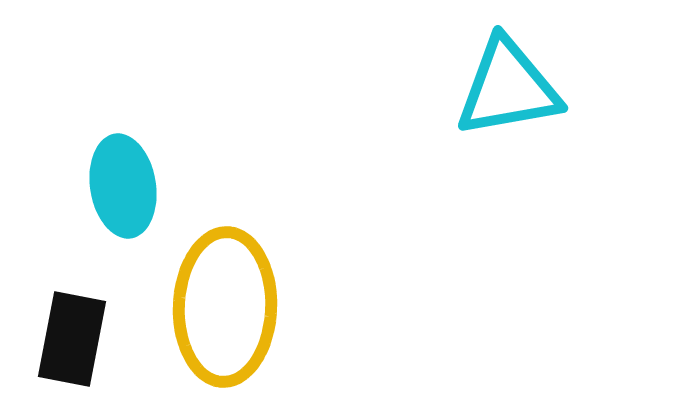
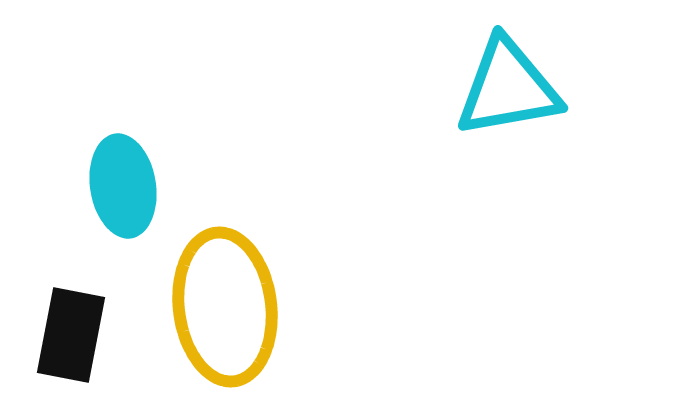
yellow ellipse: rotated 9 degrees counterclockwise
black rectangle: moved 1 px left, 4 px up
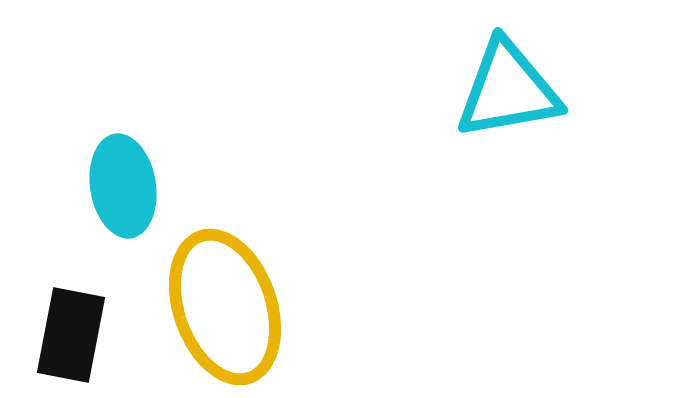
cyan triangle: moved 2 px down
yellow ellipse: rotated 12 degrees counterclockwise
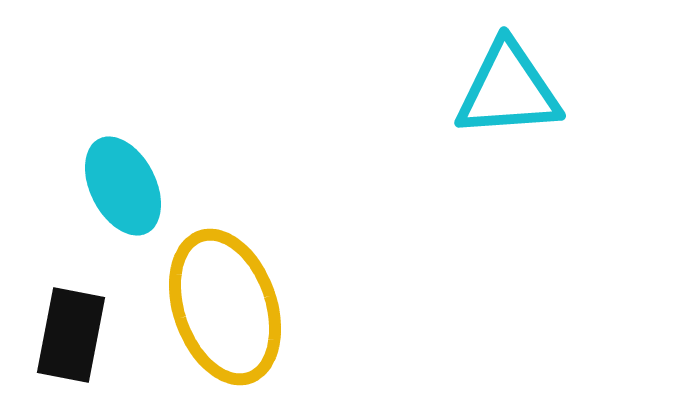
cyan triangle: rotated 6 degrees clockwise
cyan ellipse: rotated 18 degrees counterclockwise
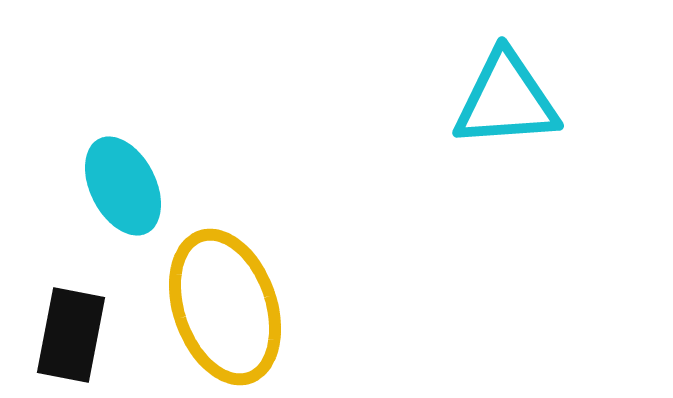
cyan triangle: moved 2 px left, 10 px down
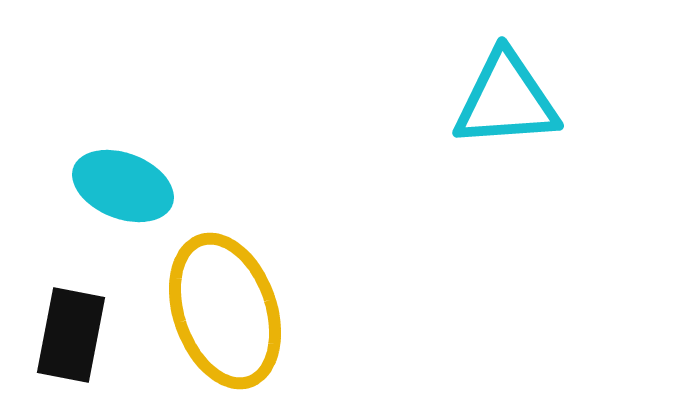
cyan ellipse: rotated 42 degrees counterclockwise
yellow ellipse: moved 4 px down
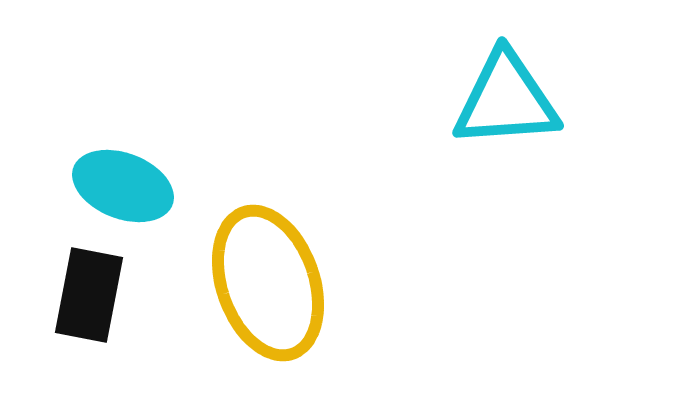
yellow ellipse: moved 43 px right, 28 px up
black rectangle: moved 18 px right, 40 px up
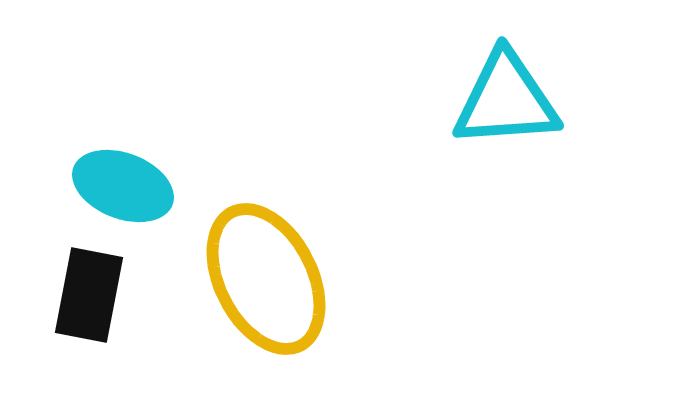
yellow ellipse: moved 2 px left, 4 px up; rotated 8 degrees counterclockwise
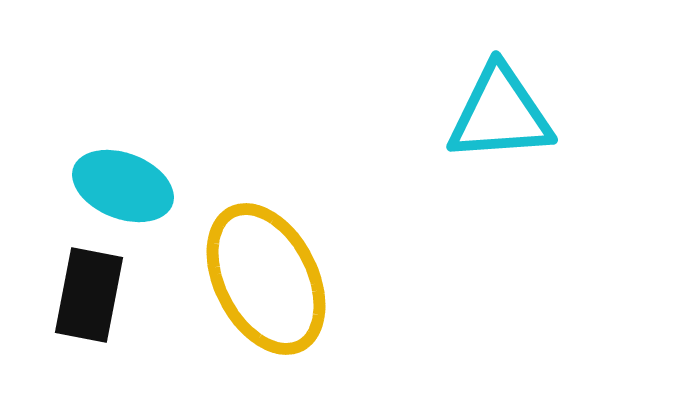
cyan triangle: moved 6 px left, 14 px down
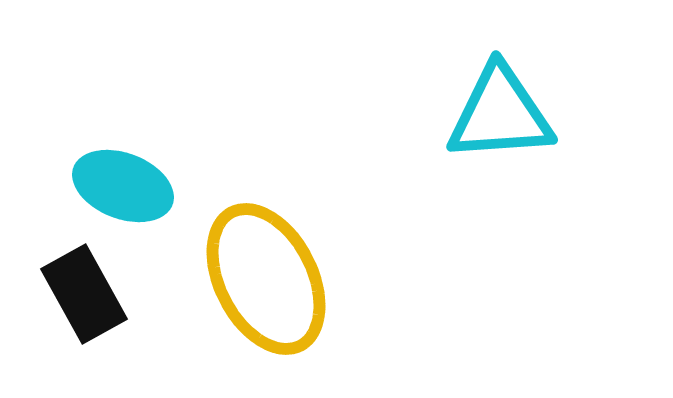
black rectangle: moved 5 px left, 1 px up; rotated 40 degrees counterclockwise
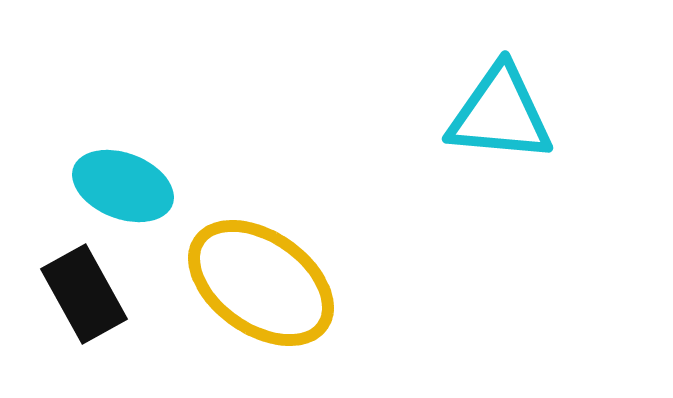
cyan triangle: rotated 9 degrees clockwise
yellow ellipse: moved 5 px left, 4 px down; rotated 28 degrees counterclockwise
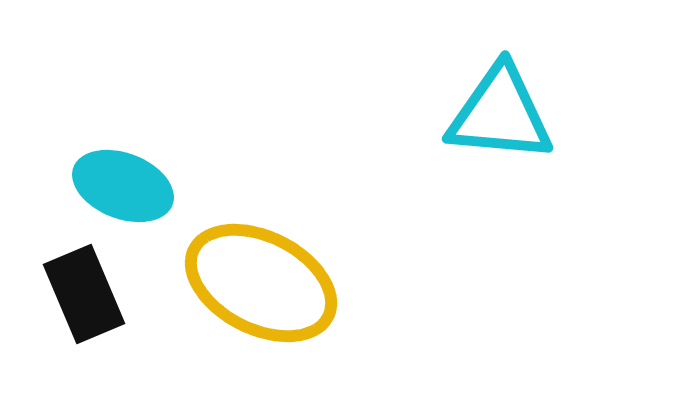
yellow ellipse: rotated 8 degrees counterclockwise
black rectangle: rotated 6 degrees clockwise
